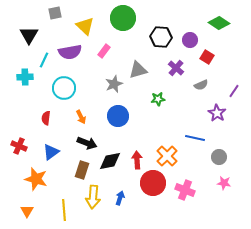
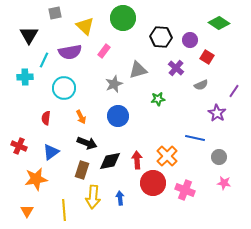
orange star: rotated 25 degrees counterclockwise
blue arrow: rotated 24 degrees counterclockwise
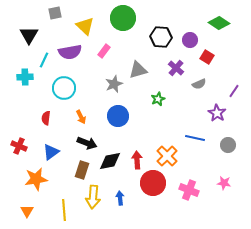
gray semicircle: moved 2 px left, 1 px up
green star: rotated 16 degrees counterclockwise
gray circle: moved 9 px right, 12 px up
pink cross: moved 4 px right
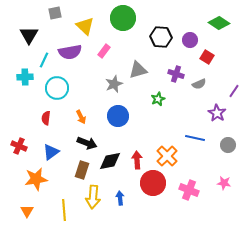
purple cross: moved 6 px down; rotated 21 degrees counterclockwise
cyan circle: moved 7 px left
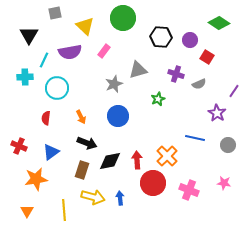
yellow arrow: rotated 80 degrees counterclockwise
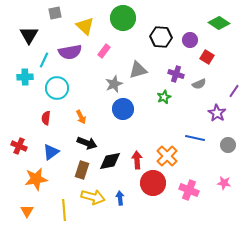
green star: moved 6 px right, 2 px up
blue circle: moved 5 px right, 7 px up
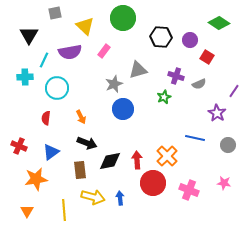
purple cross: moved 2 px down
brown rectangle: moved 2 px left; rotated 24 degrees counterclockwise
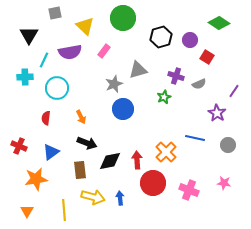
black hexagon: rotated 20 degrees counterclockwise
orange cross: moved 1 px left, 4 px up
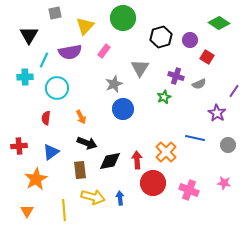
yellow triangle: rotated 30 degrees clockwise
gray triangle: moved 2 px right, 2 px up; rotated 42 degrees counterclockwise
red cross: rotated 28 degrees counterclockwise
orange star: rotated 20 degrees counterclockwise
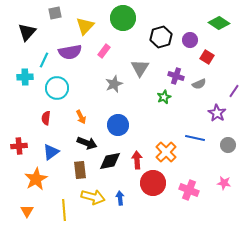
black triangle: moved 2 px left, 3 px up; rotated 12 degrees clockwise
blue circle: moved 5 px left, 16 px down
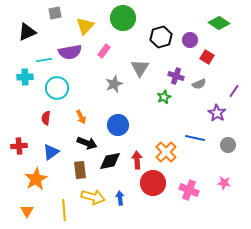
black triangle: rotated 24 degrees clockwise
cyan line: rotated 56 degrees clockwise
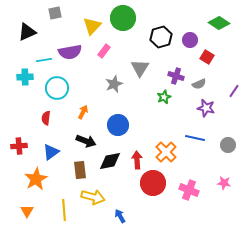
yellow triangle: moved 7 px right
purple star: moved 11 px left, 5 px up; rotated 18 degrees counterclockwise
orange arrow: moved 2 px right, 5 px up; rotated 128 degrees counterclockwise
black arrow: moved 1 px left, 2 px up
blue arrow: moved 18 px down; rotated 24 degrees counterclockwise
